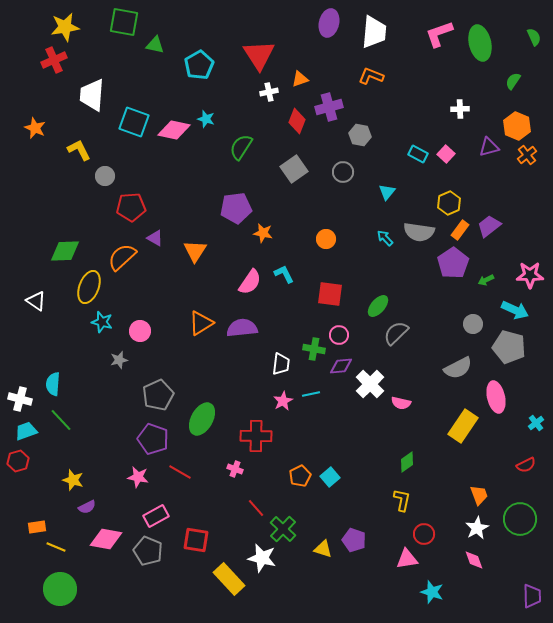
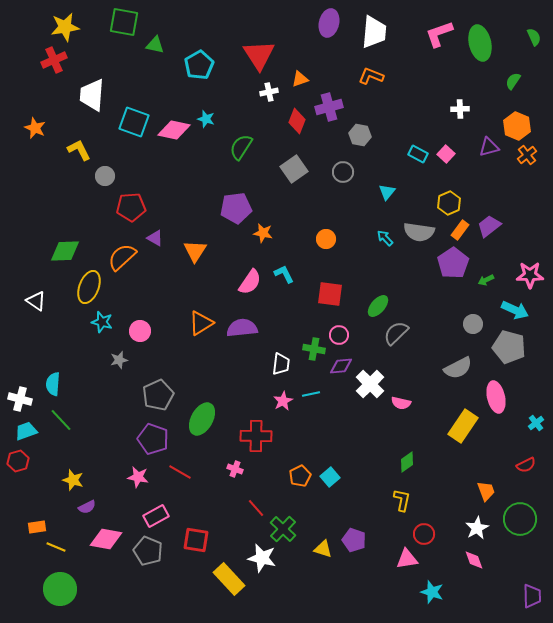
orange trapezoid at (479, 495): moved 7 px right, 4 px up
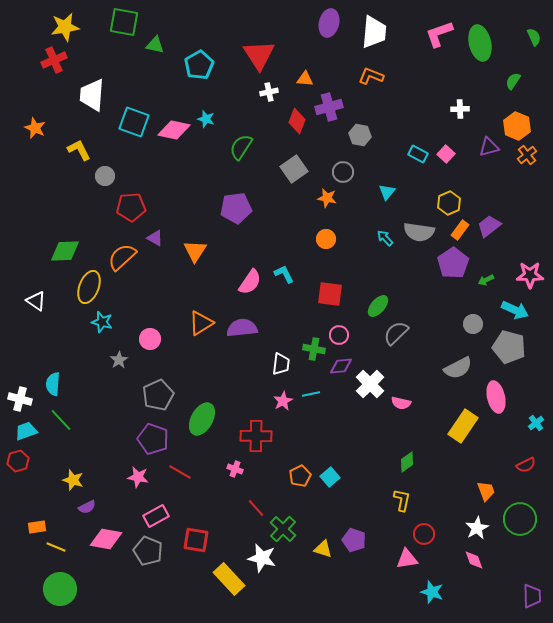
orange triangle at (300, 79): moved 5 px right; rotated 24 degrees clockwise
orange star at (263, 233): moved 64 px right, 35 px up
pink circle at (140, 331): moved 10 px right, 8 px down
gray star at (119, 360): rotated 18 degrees counterclockwise
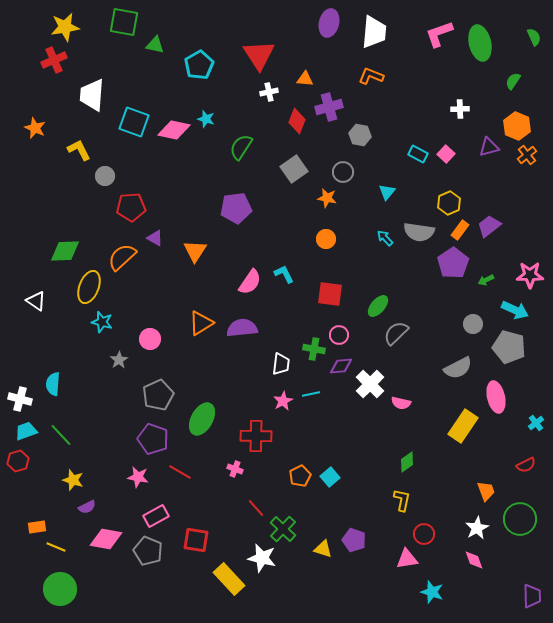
green line at (61, 420): moved 15 px down
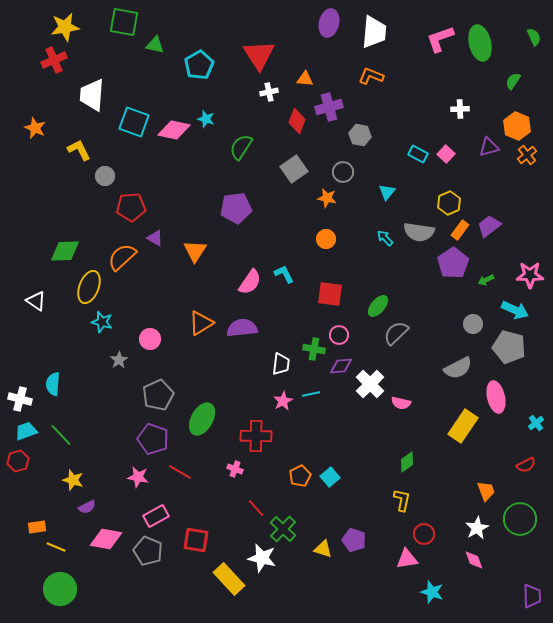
pink L-shape at (439, 34): moved 1 px right, 5 px down
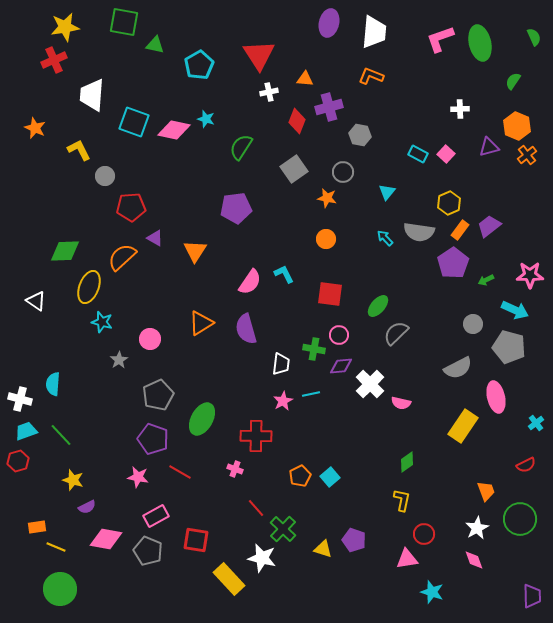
purple semicircle at (242, 328): moved 4 px right, 1 px down; rotated 100 degrees counterclockwise
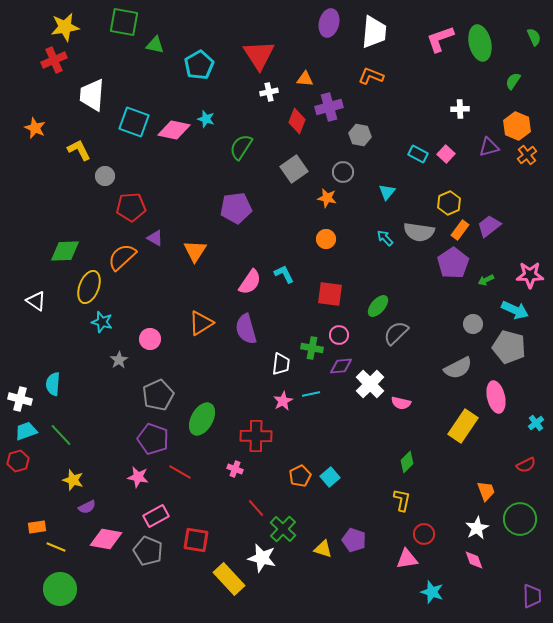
green cross at (314, 349): moved 2 px left, 1 px up
green diamond at (407, 462): rotated 10 degrees counterclockwise
